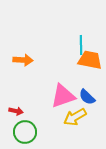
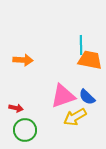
red arrow: moved 3 px up
green circle: moved 2 px up
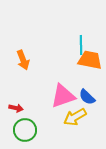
orange arrow: rotated 66 degrees clockwise
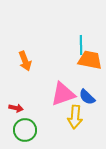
orange arrow: moved 2 px right, 1 px down
pink triangle: moved 2 px up
yellow arrow: rotated 55 degrees counterclockwise
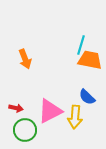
cyan line: rotated 18 degrees clockwise
orange arrow: moved 2 px up
pink triangle: moved 13 px left, 17 px down; rotated 8 degrees counterclockwise
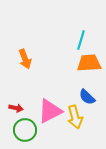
cyan line: moved 5 px up
orange trapezoid: moved 1 px left, 3 px down; rotated 15 degrees counterclockwise
yellow arrow: rotated 20 degrees counterclockwise
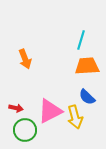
orange trapezoid: moved 2 px left, 3 px down
